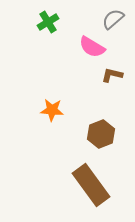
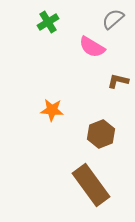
brown L-shape: moved 6 px right, 6 px down
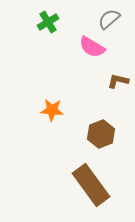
gray semicircle: moved 4 px left
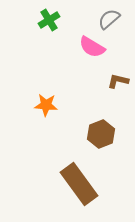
green cross: moved 1 px right, 2 px up
orange star: moved 6 px left, 5 px up
brown rectangle: moved 12 px left, 1 px up
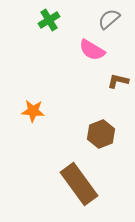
pink semicircle: moved 3 px down
orange star: moved 13 px left, 6 px down
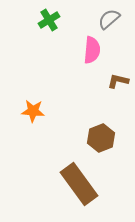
pink semicircle: rotated 116 degrees counterclockwise
brown hexagon: moved 4 px down
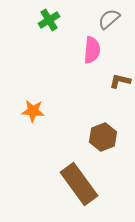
brown L-shape: moved 2 px right
brown hexagon: moved 2 px right, 1 px up
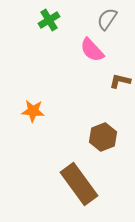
gray semicircle: moved 2 px left; rotated 15 degrees counterclockwise
pink semicircle: rotated 132 degrees clockwise
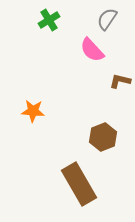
brown rectangle: rotated 6 degrees clockwise
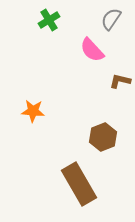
gray semicircle: moved 4 px right
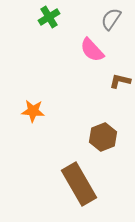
green cross: moved 3 px up
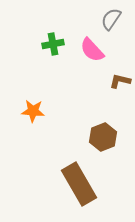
green cross: moved 4 px right, 27 px down; rotated 20 degrees clockwise
